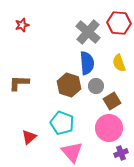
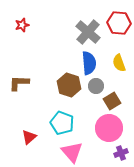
blue semicircle: moved 2 px right
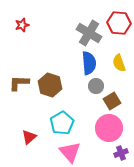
gray cross: moved 1 px right, 1 px down; rotated 10 degrees counterclockwise
brown hexagon: moved 19 px left
cyan pentagon: rotated 20 degrees clockwise
pink triangle: moved 2 px left
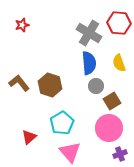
brown L-shape: rotated 50 degrees clockwise
purple cross: moved 1 px left, 1 px down
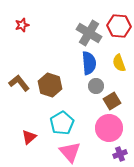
red hexagon: moved 3 px down
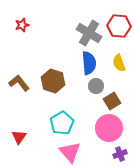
brown hexagon: moved 3 px right, 4 px up
red triangle: moved 10 px left; rotated 14 degrees counterclockwise
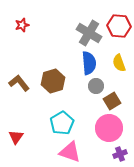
brown hexagon: rotated 25 degrees clockwise
red triangle: moved 3 px left
pink triangle: rotated 30 degrees counterclockwise
